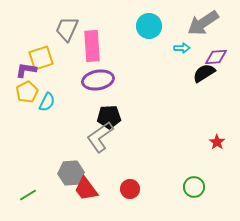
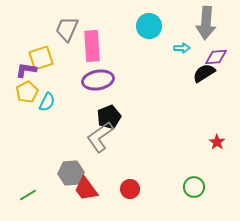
gray arrow: moved 3 px right; rotated 52 degrees counterclockwise
black pentagon: rotated 20 degrees counterclockwise
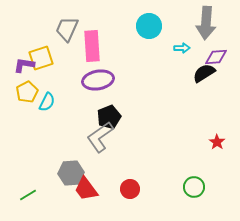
purple L-shape: moved 2 px left, 5 px up
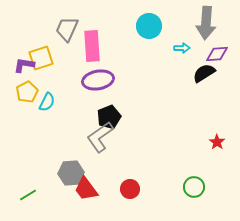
purple diamond: moved 1 px right, 3 px up
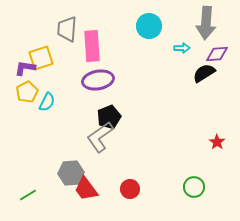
gray trapezoid: rotated 20 degrees counterclockwise
purple L-shape: moved 1 px right, 3 px down
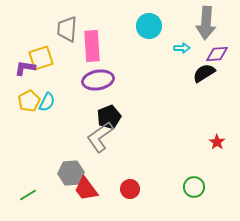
yellow pentagon: moved 2 px right, 9 px down
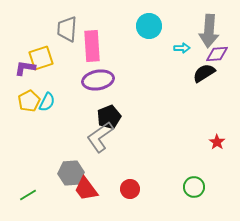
gray arrow: moved 3 px right, 8 px down
